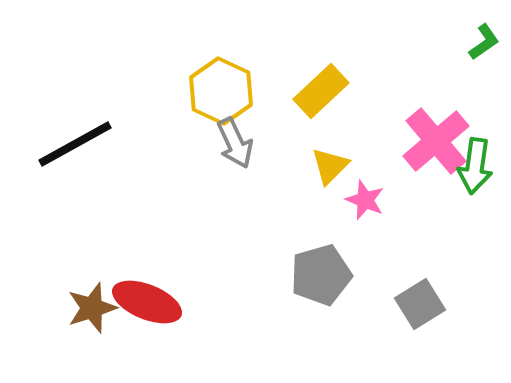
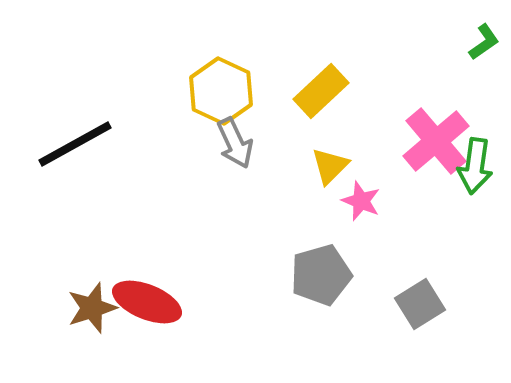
pink star: moved 4 px left, 1 px down
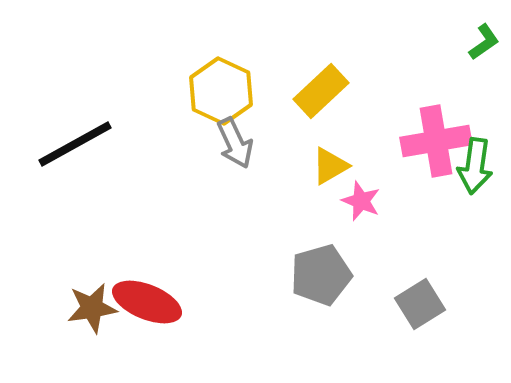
pink cross: rotated 30 degrees clockwise
yellow triangle: rotated 15 degrees clockwise
brown star: rotated 9 degrees clockwise
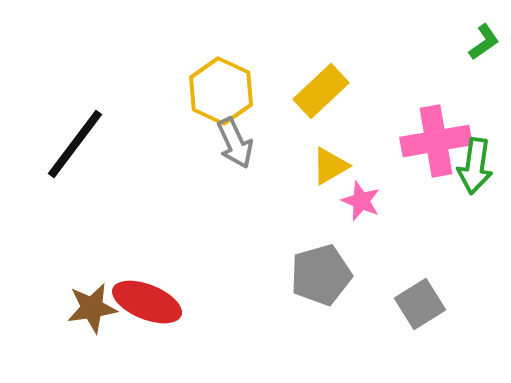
black line: rotated 24 degrees counterclockwise
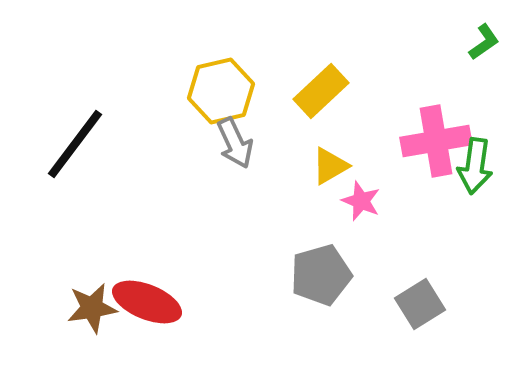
yellow hexagon: rotated 22 degrees clockwise
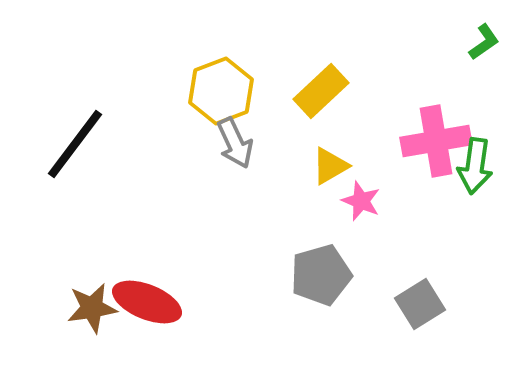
yellow hexagon: rotated 8 degrees counterclockwise
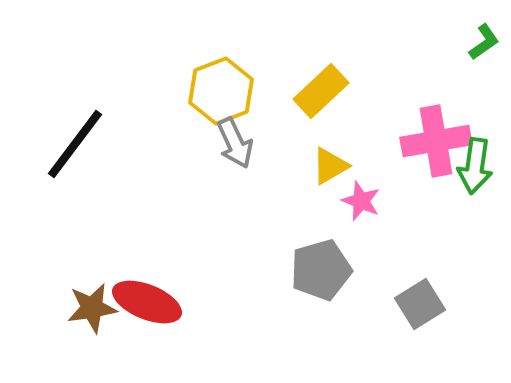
gray pentagon: moved 5 px up
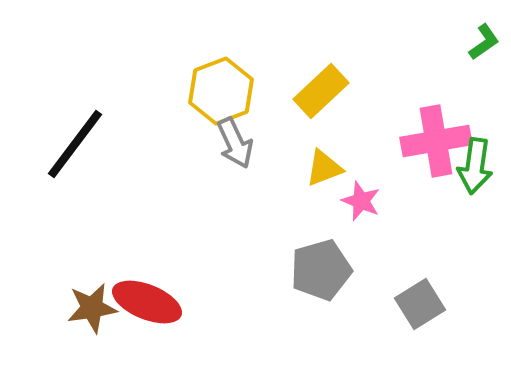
yellow triangle: moved 6 px left, 2 px down; rotated 9 degrees clockwise
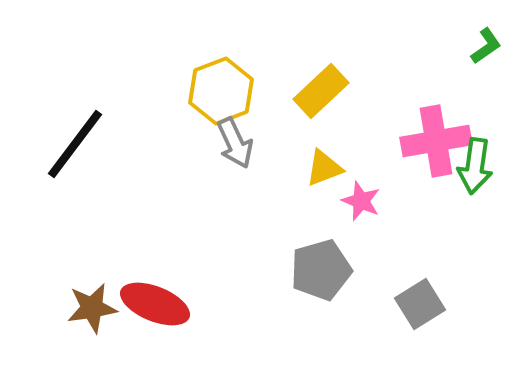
green L-shape: moved 2 px right, 4 px down
red ellipse: moved 8 px right, 2 px down
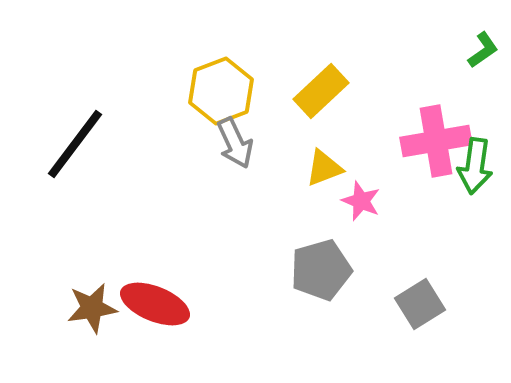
green L-shape: moved 3 px left, 4 px down
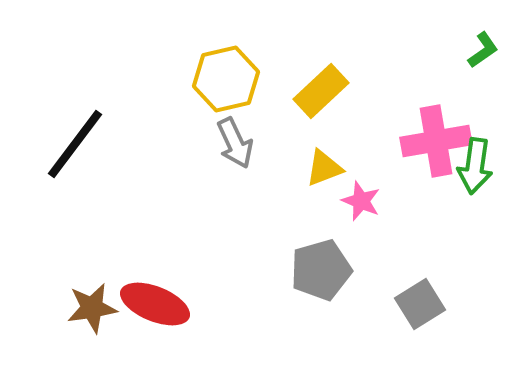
yellow hexagon: moved 5 px right, 12 px up; rotated 8 degrees clockwise
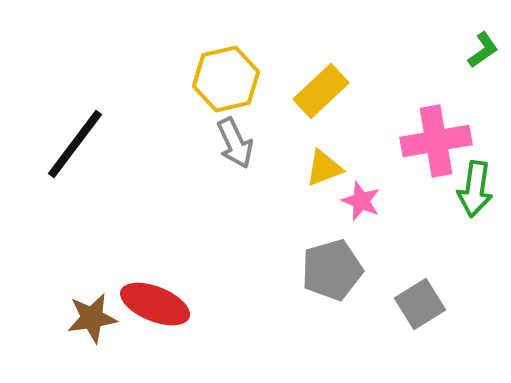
green arrow: moved 23 px down
gray pentagon: moved 11 px right
brown star: moved 10 px down
